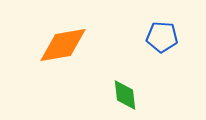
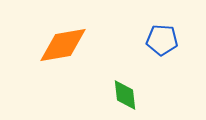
blue pentagon: moved 3 px down
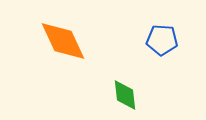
orange diamond: moved 4 px up; rotated 75 degrees clockwise
